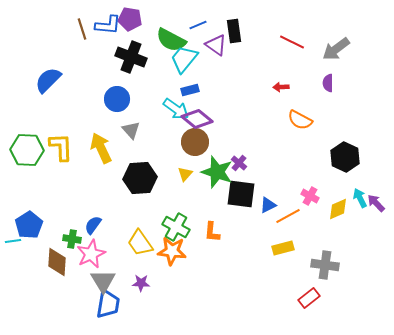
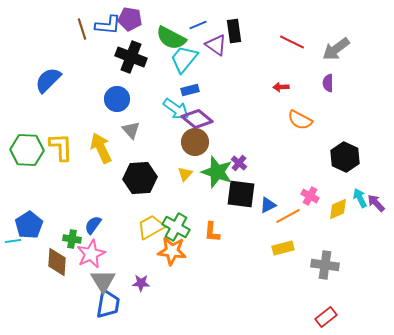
green semicircle at (171, 40): moved 2 px up
yellow trapezoid at (140, 243): moved 11 px right, 16 px up; rotated 96 degrees clockwise
red rectangle at (309, 298): moved 17 px right, 19 px down
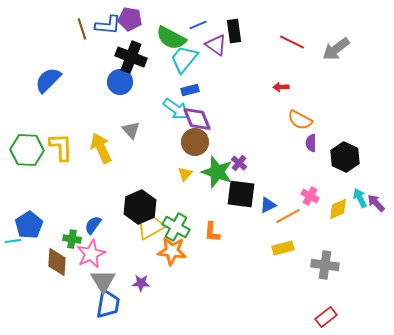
purple semicircle at (328, 83): moved 17 px left, 60 px down
blue circle at (117, 99): moved 3 px right, 17 px up
purple diamond at (197, 119): rotated 28 degrees clockwise
black hexagon at (140, 178): moved 29 px down; rotated 20 degrees counterclockwise
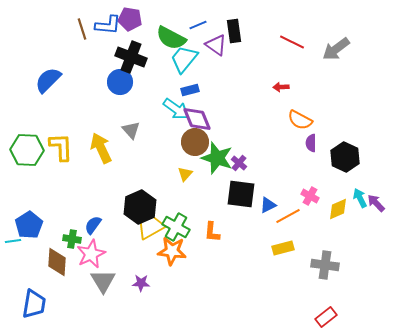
green star at (217, 172): moved 14 px up
blue trapezoid at (108, 304): moved 74 px left
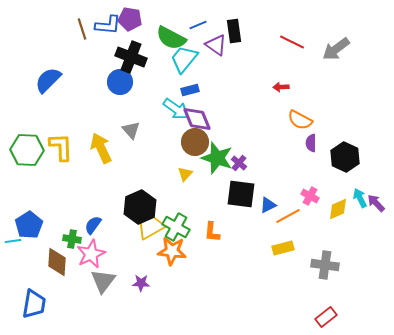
gray triangle at (103, 281): rotated 8 degrees clockwise
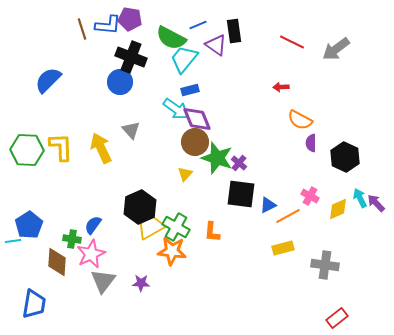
red rectangle at (326, 317): moved 11 px right, 1 px down
